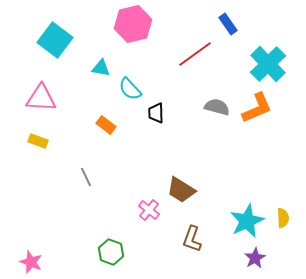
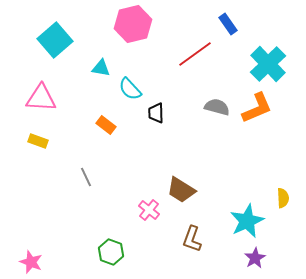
cyan square: rotated 12 degrees clockwise
yellow semicircle: moved 20 px up
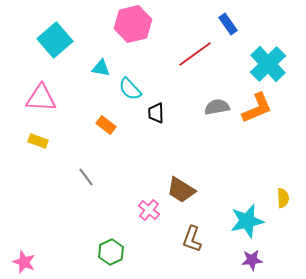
gray semicircle: rotated 25 degrees counterclockwise
gray line: rotated 12 degrees counterclockwise
cyan star: rotated 12 degrees clockwise
green hexagon: rotated 15 degrees clockwise
purple star: moved 3 px left, 2 px down; rotated 25 degrees clockwise
pink star: moved 7 px left
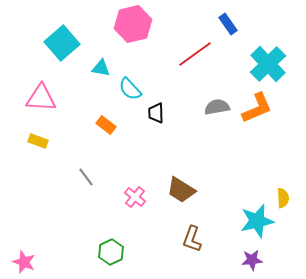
cyan square: moved 7 px right, 3 px down
pink cross: moved 14 px left, 13 px up
cyan star: moved 10 px right
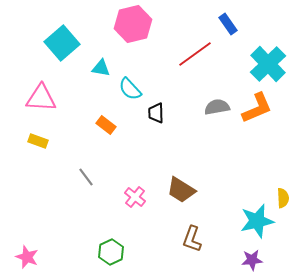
pink star: moved 3 px right, 5 px up
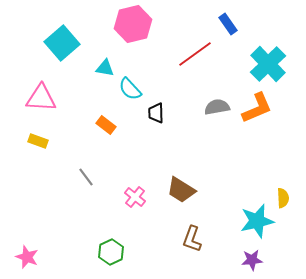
cyan triangle: moved 4 px right
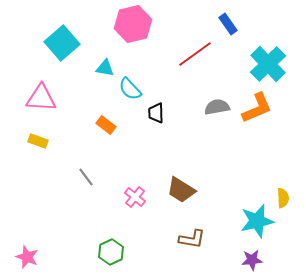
brown L-shape: rotated 100 degrees counterclockwise
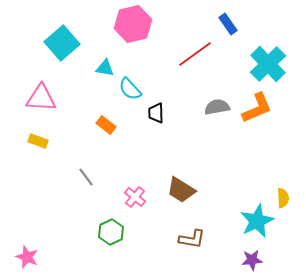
cyan star: rotated 12 degrees counterclockwise
green hexagon: moved 20 px up
